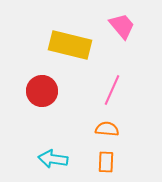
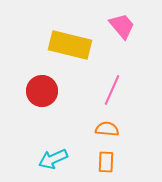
cyan arrow: rotated 32 degrees counterclockwise
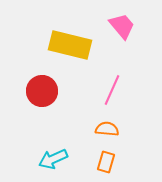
orange rectangle: rotated 15 degrees clockwise
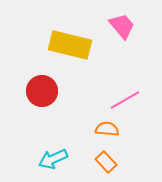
pink line: moved 13 px right, 10 px down; rotated 36 degrees clockwise
orange rectangle: rotated 60 degrees counterclockwise
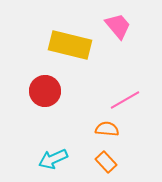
pink trapezoid: moved 4 px left
red circle: moved 3 px right
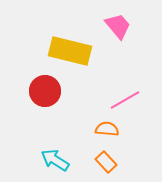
yellow rectangle: moved 6 px down
cyan arrow: moved 2 px right, 1 px down; rotated 56 degrees clockwise
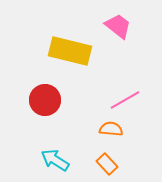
pink trapezoid: rotated 12 degrees counterclockwise
red circle: moved 9 px down
orange semicircle: moved 4 px right
orange rectangle: moved 1 px right, 2 px down
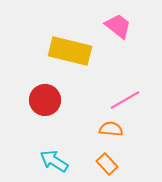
cyan arrow: moved 1 px left, 1 px down
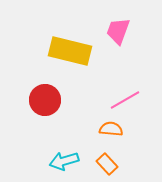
pink trapezoid: moved 5 px down; rotated 108 degrees counterclockwise
cyan arrow: moved 10 px right; rotated 48 degrees counterclockwise
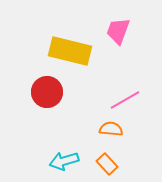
red circle: moved 2 px right, 8 px up
